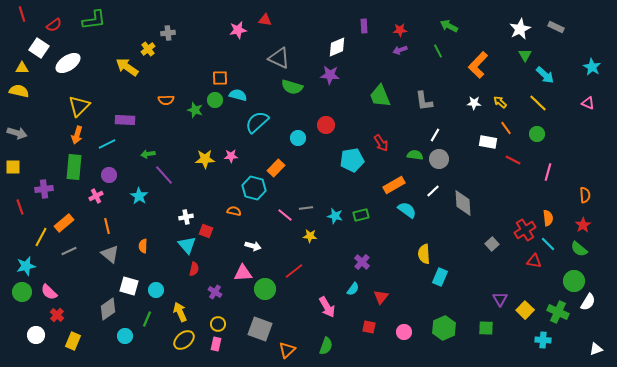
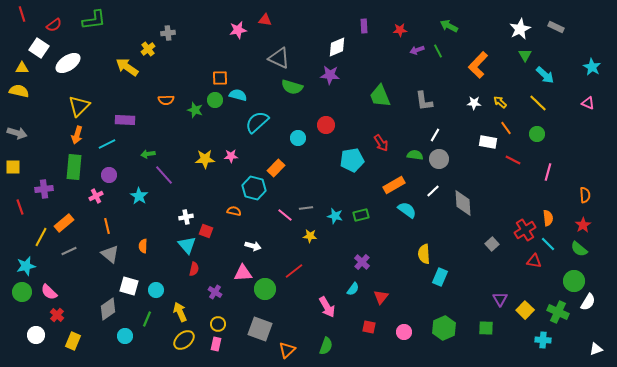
purple arrow at (400, 50): moved 17 px right
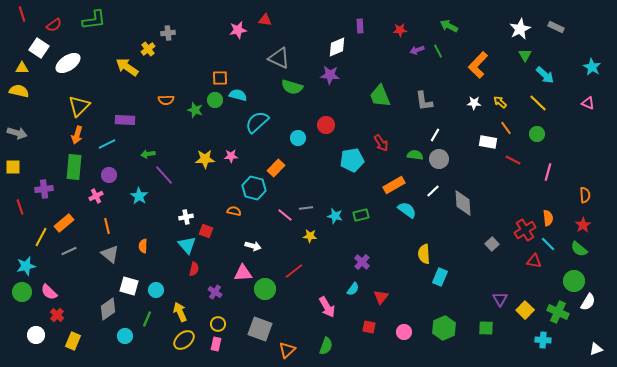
purple rectangle at (364, 26): moved 4 px left
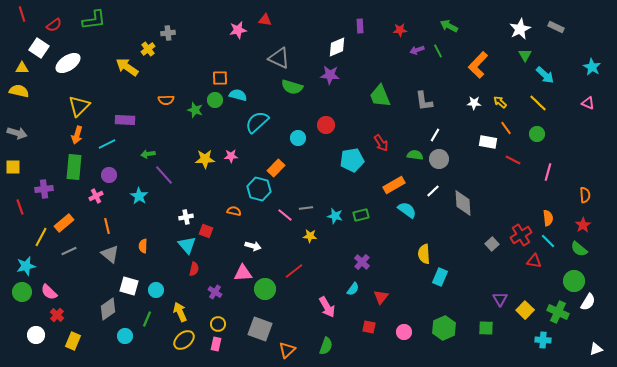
cyan hexagon at (254, 188): moved 5 px right, 1 px down
red cross at (525, 230): moved 4 px left, 5 px down
cyan line at (548, 244): moved 3 px up
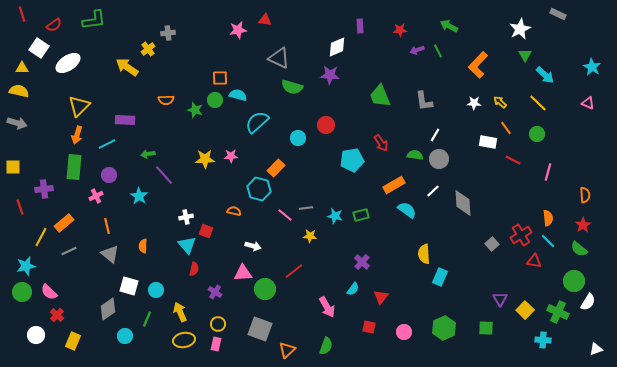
gray rectangle at (556, 27): moved 2 px right, 13 px up
gray arrow at (17, 133): moved 10 px up
yellow ellipse at (184, 340): rotated 30 degrees clockwise
